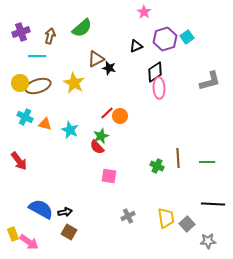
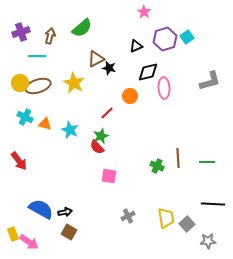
black diamond: moved 7 px left; rotated 20 degrees clockwise
pink ellipse: moved 5 px right
orange circle: moved 10 px right, 20 px up
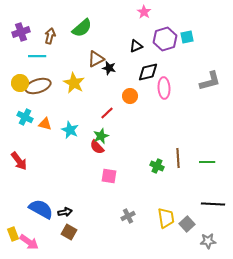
cyan square: rotated 24 degrees clockwise
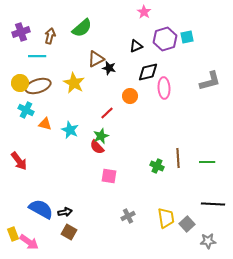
cyan cross: moved 1 px right, 7 px up
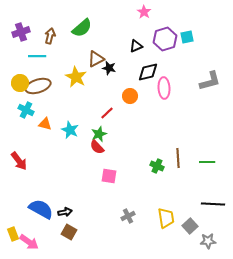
yellow star: moved 2 px right, 6 px up
green star: moved 2 px left, 2 px up
gray square: moved 3 px right, 2 px down
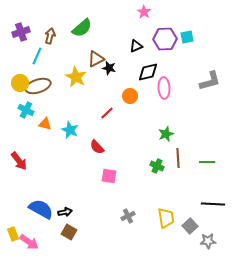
purple hexagon: rotated 15 degrees clockwise
cyan line: rotated 66 degrees counterclockwise
green star: moved 67 px right
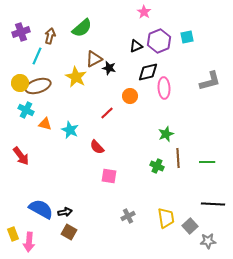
purple hexagon: moved 6 px left, 2 px down; rotated 20 degrees counterclockwise
brown triangle: moved 2 px left
red arrow: moved 2 px right, 5 px up
pink arrow: rotated 60 degrees clockwise
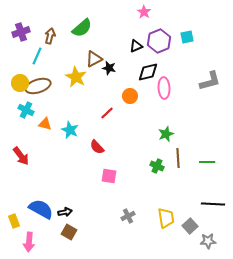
yellow rectangle: moved 1 px right, 13 px up
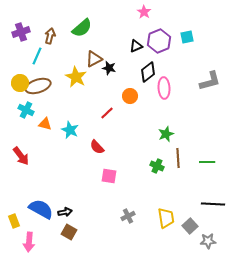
black diamond: rotated 25 degrees counterclockwise
